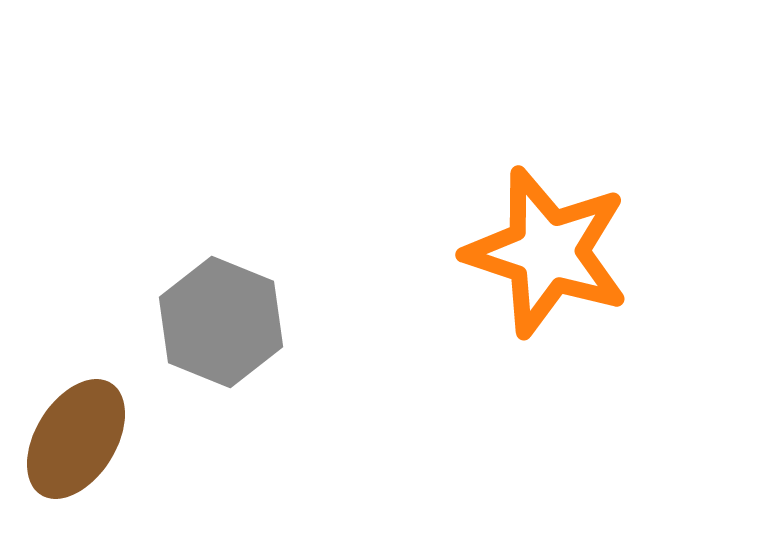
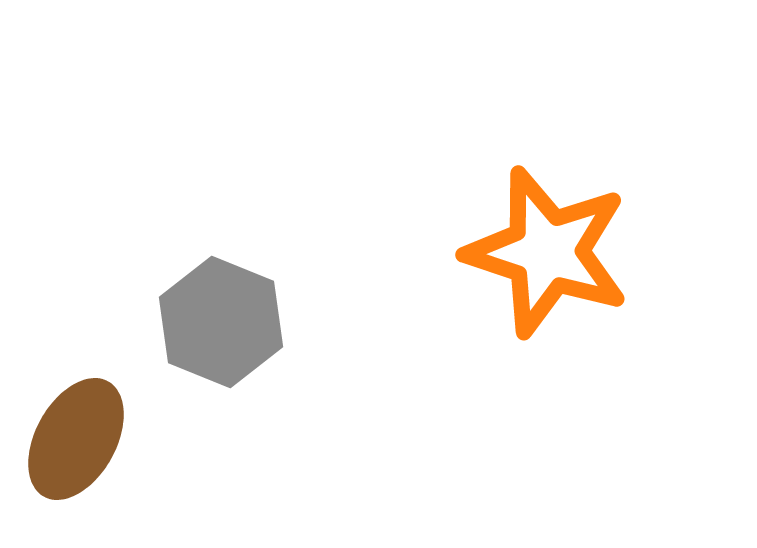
brown ellipse: rotated 3 degrees counterclockwise
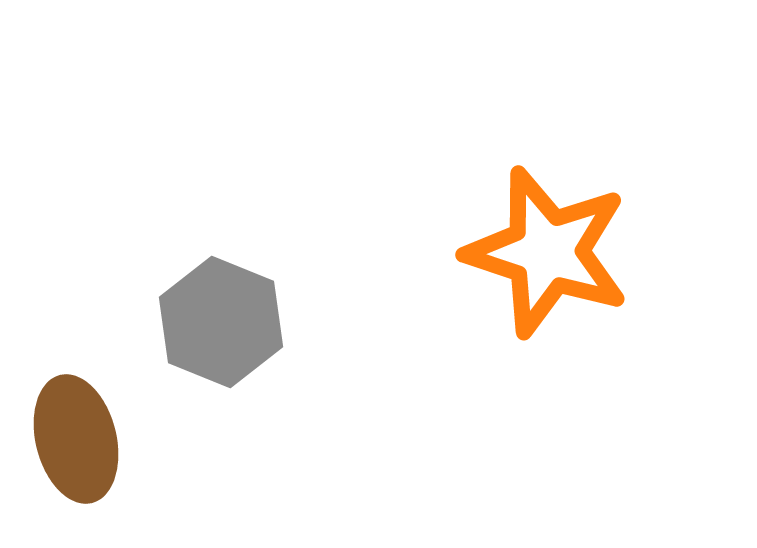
brown ellipse: rotated 43 degrees counterclockwise
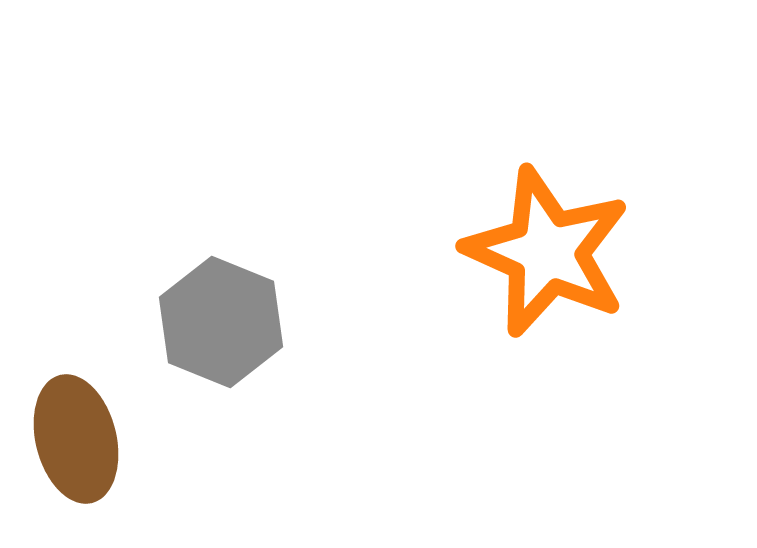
orange star: rotated 6 degrees clockwise
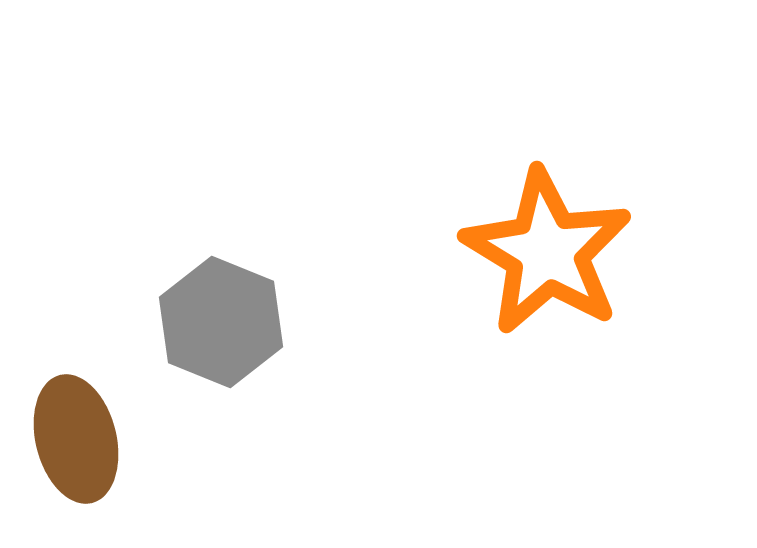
orange star: rotated 7 degrees clockwise
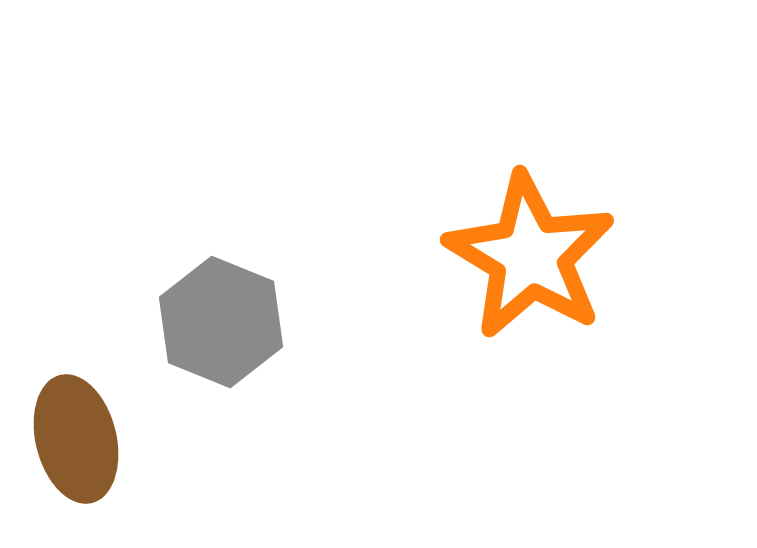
orange star: moved 17 px left, 4 px down
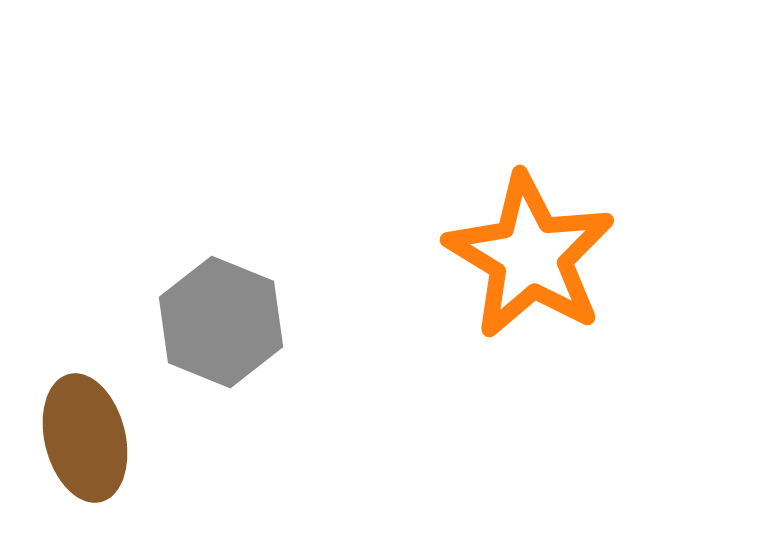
brown ellipse: moved 9 px right, 1 px up
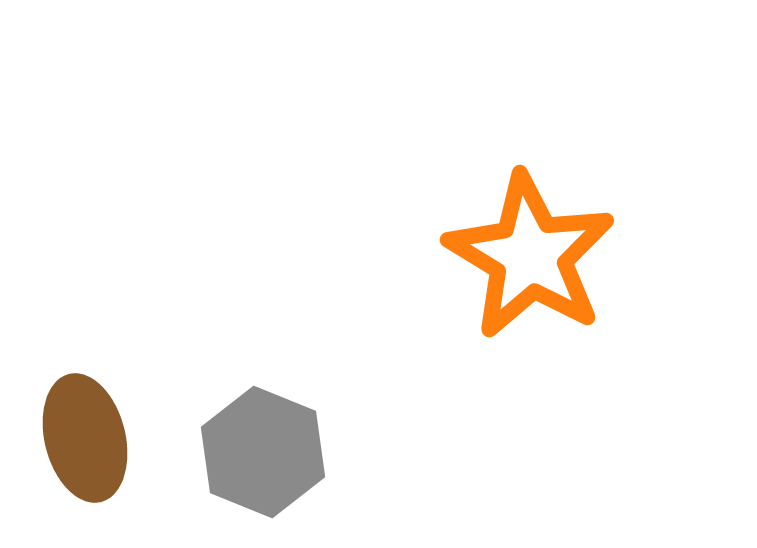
gray hexagon: moved 42 px right, 130 px down
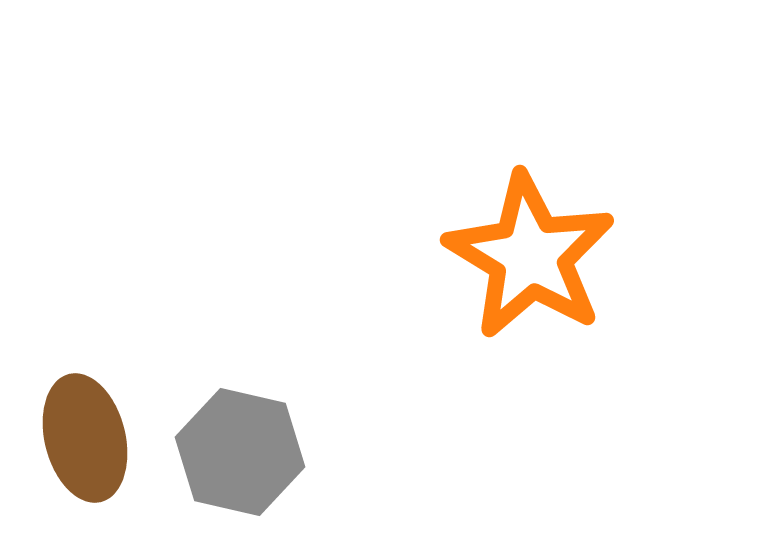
gray hexagon: moved 23 px left; rotated 9 degrees counterclockwise
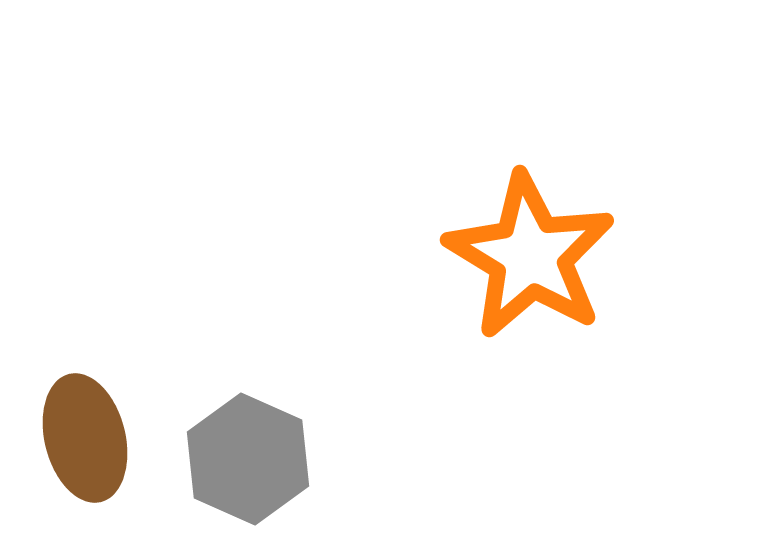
gray hexagon: moved 8 px right, 7 px down; rotated 11 degrees clockwise
